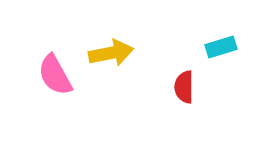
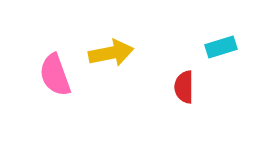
pink semicircle: rotated 9 degrees clockwise
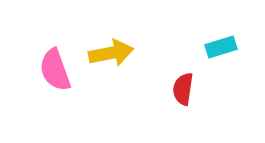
pink semicircle: moved 5 px up
red semicircle: moved 1 px left, 2 px down; rotated 8 degrees clockwise
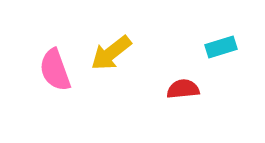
yellow arrow: rotated 153 degrees clockwise
red semicircle: rotated 76 degrees clockwise
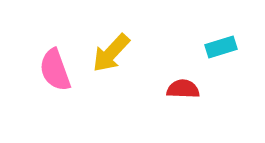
yellow arrow: rotated 9 degrees counterclockwise
red semicircle: rotated 8 degrees clockwise
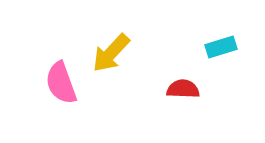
pink semicircle: moved 6 px right, 13 px down
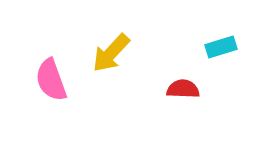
pink semicircle: moved 10 px left, 3 px up
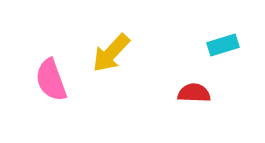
cyan rectangle: moved 2 px right, 2 px up
red semicircle: moved 11 px right, 4 px down
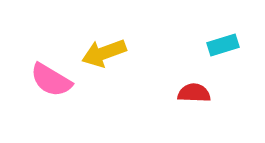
yellow arrow: moved 7 px left; rotated 27 degrees clockwise
pink semicircle: rotated 39 degrees counterclockwise
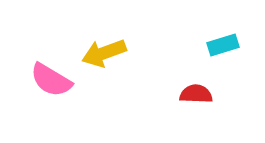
red semicircle: moved 2 px right, 1 px down
